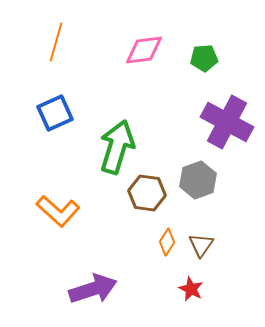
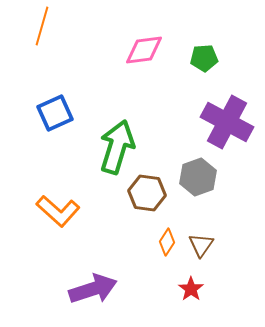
orange line: moved 14 px left, 16 px up
gray hexagon: moved 3 px up
red star: rotated 10 degrees clockwise
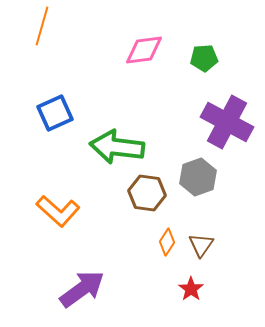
green arrow: rotated 100 degrees counterclockwise
purple arrow: moved 11 px left; rotated 18 degrees counterclockwise
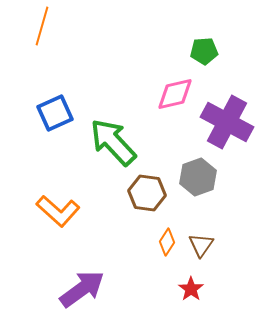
pink diamond: moved 31 px right, 44 px down; rotated 6 degrees counterclockwise
green pentagon: moved 7 px up
green arrow: moved 4 px left, 5 px up; rotated 40 degrees clockwise
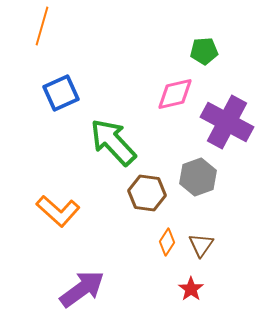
blue square: moved 6 px right, 20 px up
